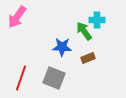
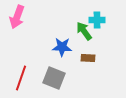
pink arrow: rotated 15 degrees counterclockwise
brown rectangle: rotated 24 degrees clockwise
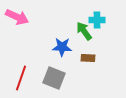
pink arrow: rotated 85 degrees counterclockwise
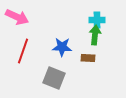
green arrow: moved 11 px right, 4 px down; rotated 42 degrees clockwise
red line: moved 2 px right, 27 px up
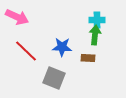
red line: moved 3 px right; rotated 65 degrees counterclockwise
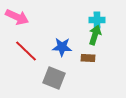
green arrow: rotated 12 degrees clockwise
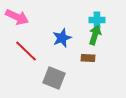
blue star: moved 9 px up; rotated 24 degrees counterclockwise
